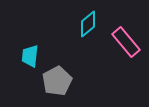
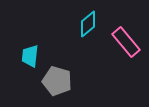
gray pentagon: rotated 28 degrees counterclockwise
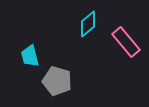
cyan trapezoid: rotated 20 degrees counterclockwise
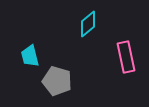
pink rectangle: moved 15 px down; rotated 28 degrees clockwise
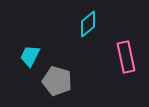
cyan trapezoid: rotated 40 degrees clockwise
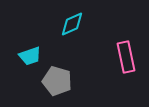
cyan diamond: moved 16 px left; rotated 16 degrees clockwise
cyan trapezoid: rotated 135 degrees counterclockwise
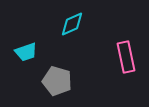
cyan trapezoid: moved 4 px left, 4 px up
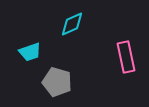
cyan trapezoid: moved 4 px right
gray pentagon: moved 1 px down
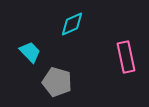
cyan trapezoid: rotated 115 degrees counterclockwise
